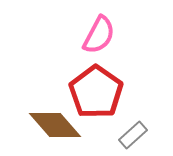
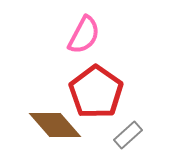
pink semicircle: moved 15 px left
gray rectangle: moved 5 px left
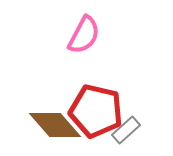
red pentagon: moved 19 px down; rotated 22 degrees counterclockwise
gray rectangle: moved 2 px left, 5 px up
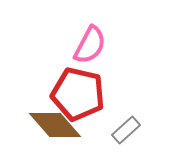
pink semicircle: moved 6 px right, 10 px down
red pentagon: moved 18 px left, 17 px up
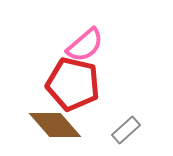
pink semicircle: moved 5 px left; rotated 21 degrees clockwise
red pentagon: moved 5 px left, 10 px up
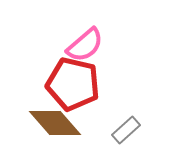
brown diamond: moved 2 px up
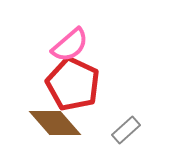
pink semicircle: moved 15 px left
red pentagon: rotated 12 degrees clockwise
